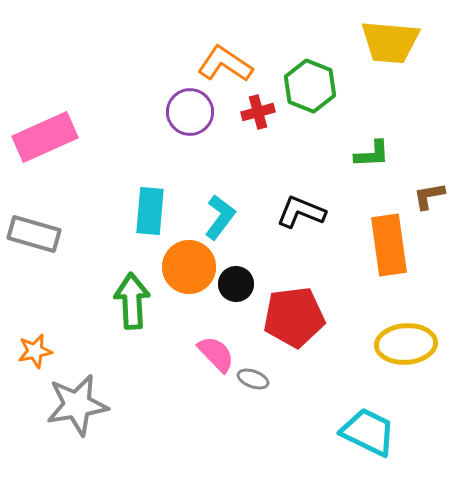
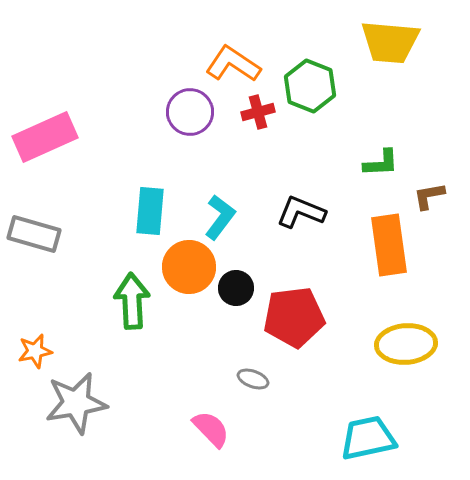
orange L-shape: moved 8 px right
green L-shape: moved 9 px right, 9 px down
black circle: moved 4 px down
pink semicircle: moved 5 px left, 75 px down
gray star: moved 1 px left, 2 px up
cyan trapezoid: moved 6 px down; rotated 38 degrees counterclockwise
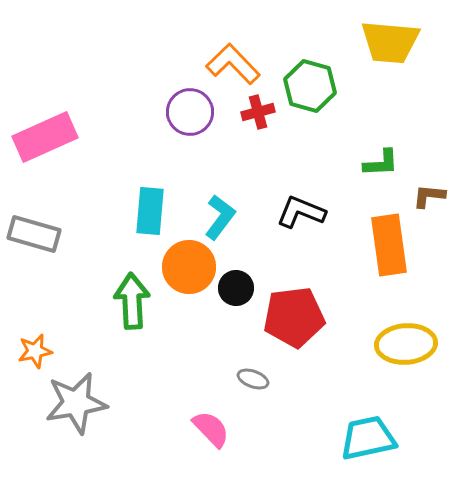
orange L-shape: rotated 12 degrees clockwise
green hexagon: rotated 6 degrees counterclockwise
brown L-shape: rotated 16 degrees clockwise
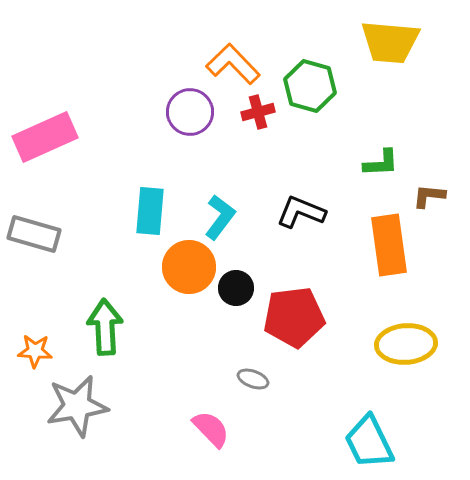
green arrow: moved 27 px left, 26 px down
orange star: rotated 16 degrees clockwise
gray star: moved 1 px right, 3 px down
cyan trapezoid: moved 1 px right, 4 px down; rotated 104 degrees counterclockwise
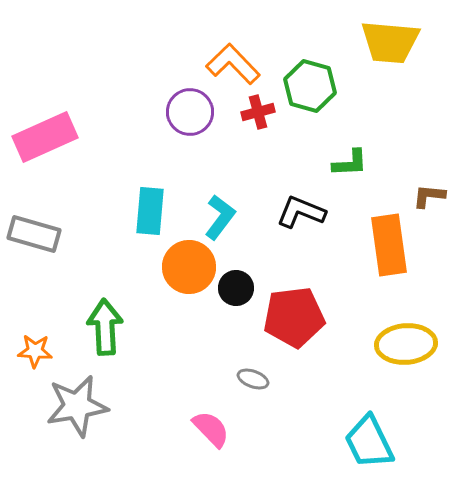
green L-shape: moved 31 px left
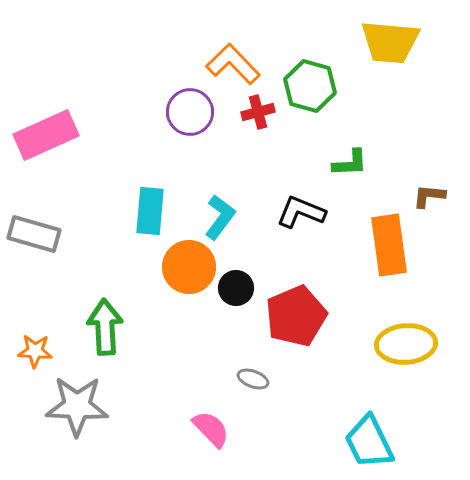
pink rectangle: moved 1 px right, 2 px up
red pentagon: moved 2 px right, 1 px up; rotated 16 degrees counterclockwise
gray star: rotated 12 degrees clockwise
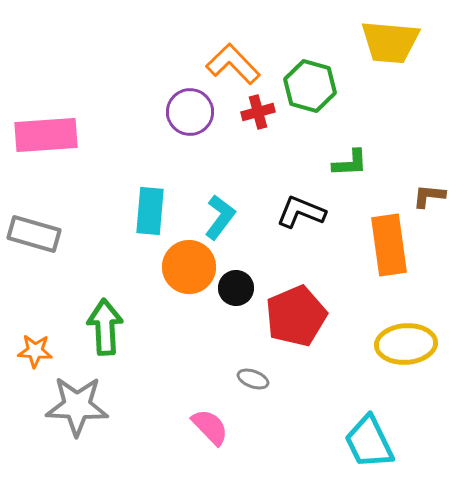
pink rectangle: rotated 20 degrees clockwise
pink semicircle: moved 1 px left, 2 px up
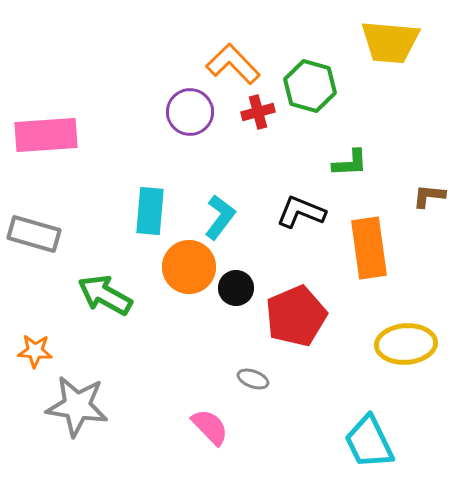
orange rectangle: moved 20 px left, 3 px down
green arrow: moved 32 px up; rotated 58 degrees counterclockwise
gray star: rotated 6 degrees clockwise
